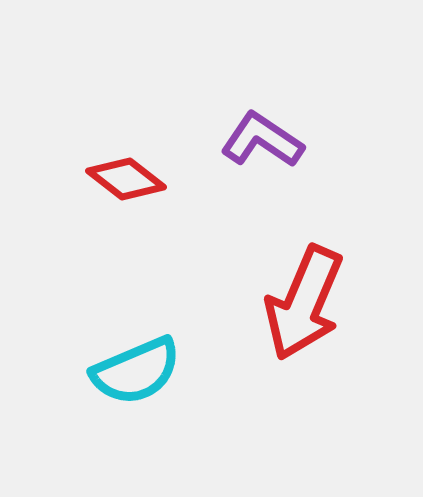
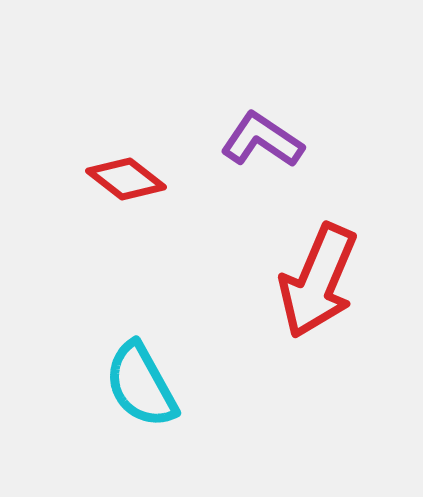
red arrow: moved 14 px right, 22 px up
cyan semicircle: moved 5 px right, 14 px down; rotated 84 degrees clockwise
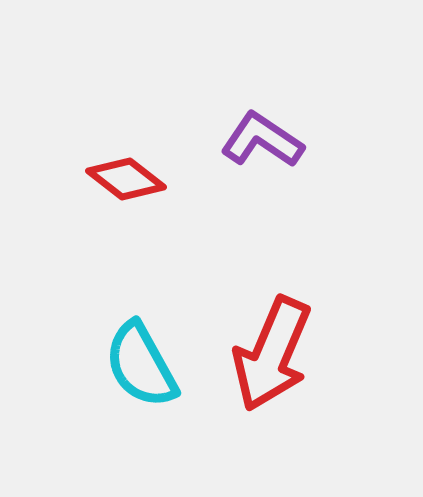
red arrow: moved 46 px left, 73 px down
cyan semicircle: moved 20 px up
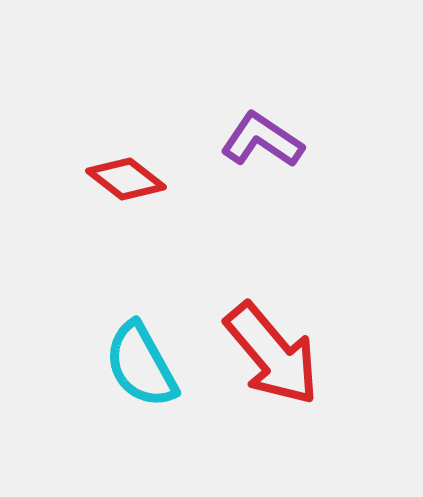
red arrow: rotated 63 degrees counterclockwise
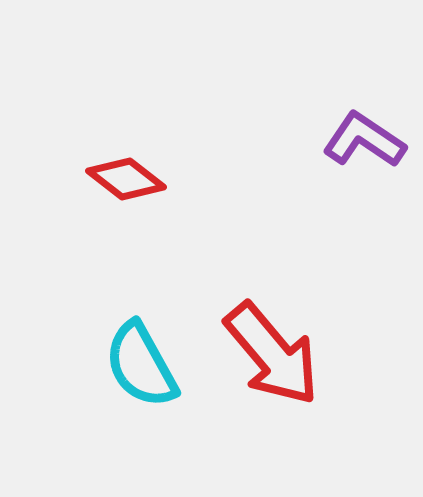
purple L-shape: moved 102 px right
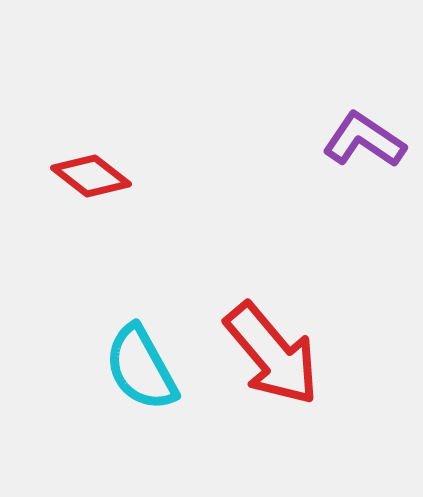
red diamond: moved 35 px left, 3 px up
cyan semicircle: moved 3 px down
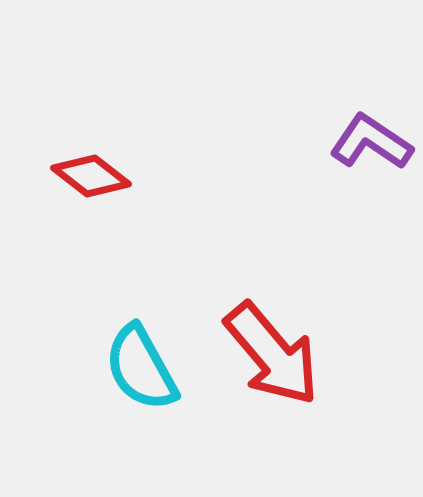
purple L-shape: moved 7 px right, 2 px down
